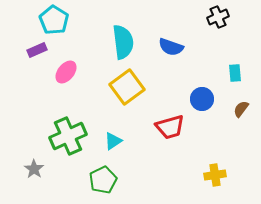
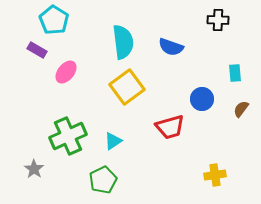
black cross: moved 3 px down; rotated 25 degrees clockwise
purple rectangle: rotated 54 degrees clockwise
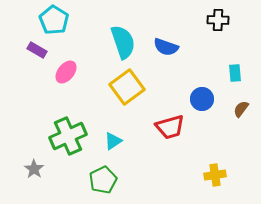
cyan semicircle: rotated 12 degrees counterclockwise
blue semicircle: moved 5 px left
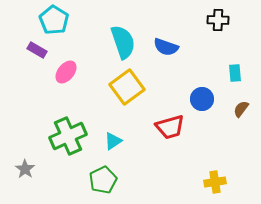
gray star: moved 9 px left
yellow cross: moved 7 px down
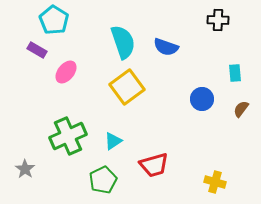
red trapezoid: moved 16 px left, 38 px down
yellow cross: rotated 25 degrees clockwise
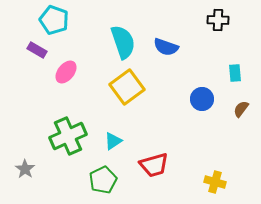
cyan pentagon: rotated 12 degrees counterclockwise
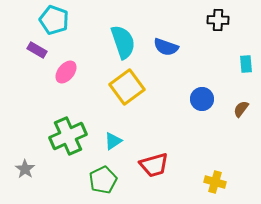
cyan rectangle: moved 11 px right, 9 px up
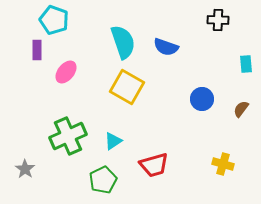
purple rectangle: rotated 60 degrees clockwise
yellow square: rotated 24 degrees counterclockwise
yellow cross: moved 8 px right, 18 px up
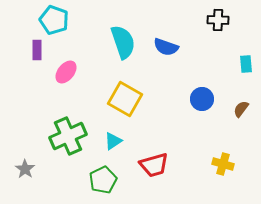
yellow square: moved 2 px left, 12 px down
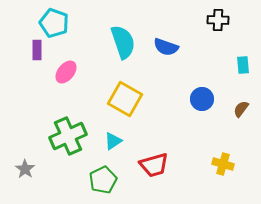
cyan pentagon: moved 3 px down
cyan rectangle: moved 3 px left, 1 px down
